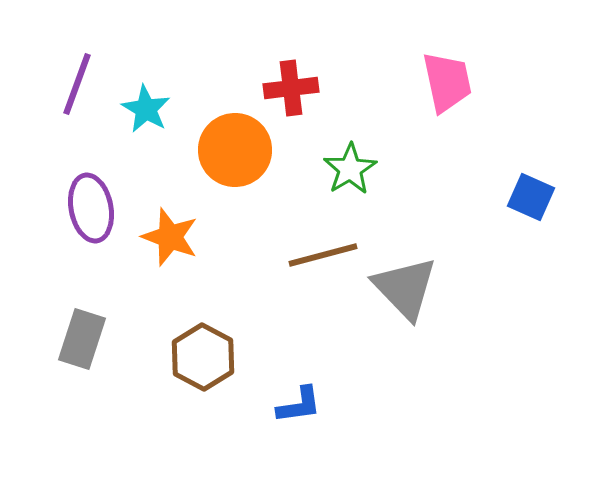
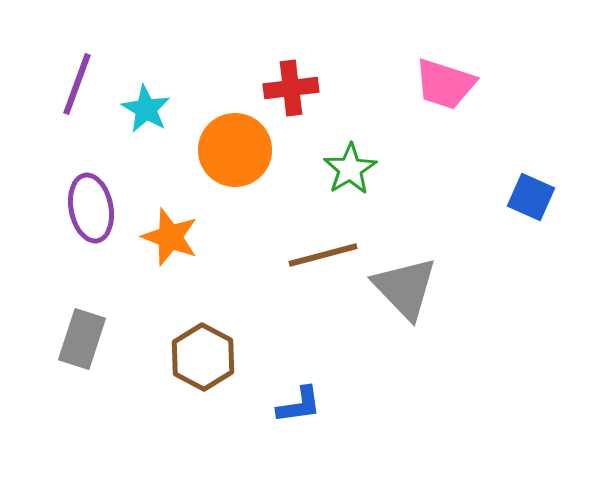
pink trapezoid: moved 2 px left, 2 px down; rotated 120 degrees clockwise
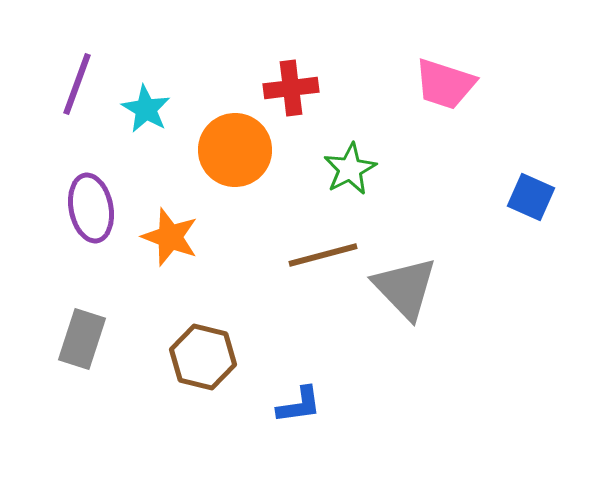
green star: rotated 4 degrees clockwise
brown hexagon: rotated 14 degrees counterclockwise
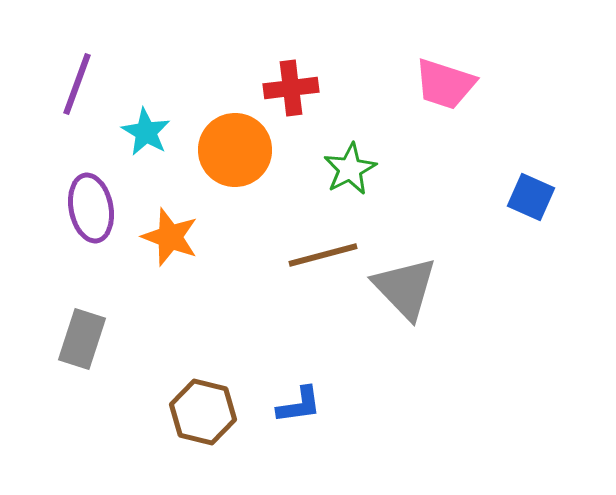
cyan star: moved 23 px down
brown hexagon: moved 55 px down
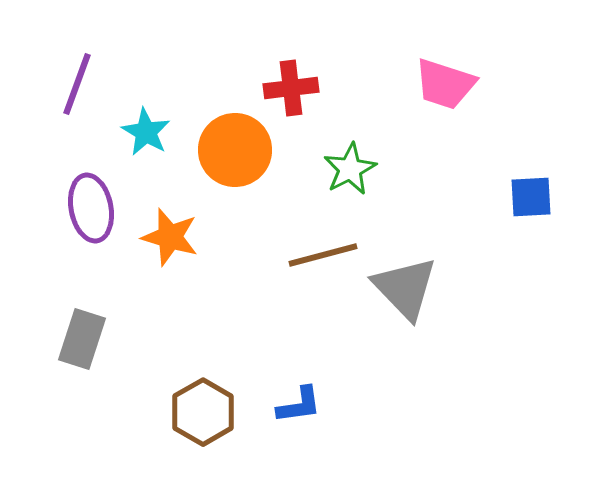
blue square: rotated 27 degrees counterclockwise
orange star: rotated 4 degrees counterclockwise
brown hexagon: rotated 16 degrees clockwise
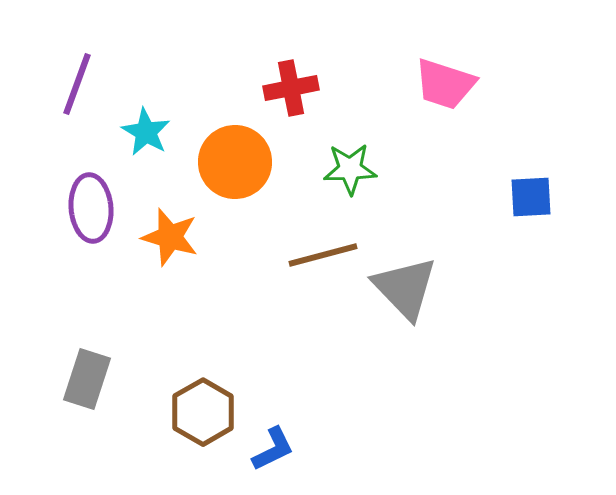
red cross: rotated 4 degrees counterclockwise
orange circle: moved 12 px down
green star: rotated 26 degrees clockwise
purple ellipse: rotated 6 degrees clockwise
gray rectangle: moved 5 px right, 40 px down
blue L-shape: moved 26 px left, 44 px down; rotated 18 degrees counterclockwise
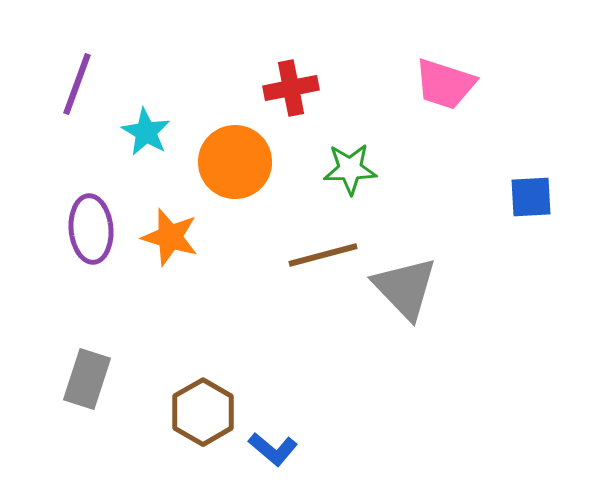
purple ellipse: moved 21 px down
blue L-shape: rotated 66 degrees clockwise
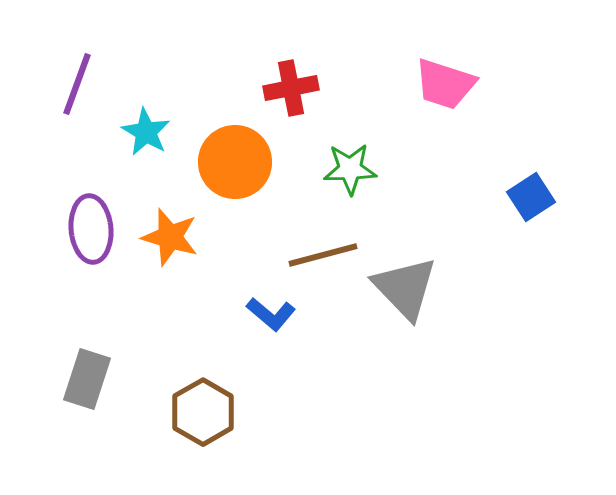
blue square: rotated 30 degrees counterclockwise
blue L-shape: moved 2 px left, 135 px up
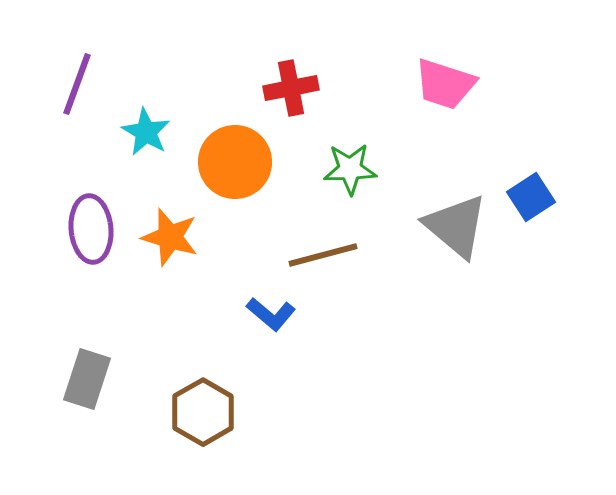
gray triangle: moved 51 px right, 62 px up; rotated 6 degrees counterclockwise
